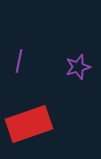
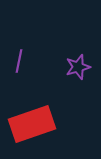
red rectangle: moved 3 px right
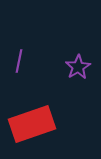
purple star: rotated 15 degrees counterclockwise
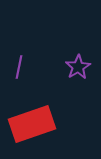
purple line: moved 6 px down
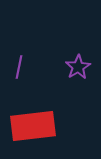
red rectangle: moved 1 px right, 2 px down; rotated 12 degrees clockwise
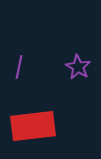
purple star: rotated 10 degrees counterclockwise
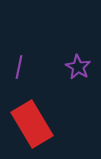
red rectangle: moved 1 px left, 2 px up; rotated 66 degrees clockwise
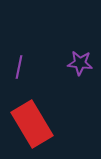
purple star: moved 2 px right, 4 px up; rotated 25 degrees counterclockwise
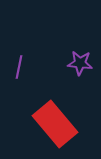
red rectangle: moved 23 px right; rotated 9 degrees counterclockwise
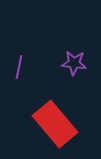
purple star: moved 6 px left
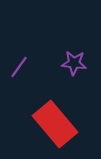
purple line: rotated 25 degrees clockwise
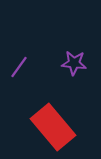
red rectangle: moved 2 px left, 3 px down
